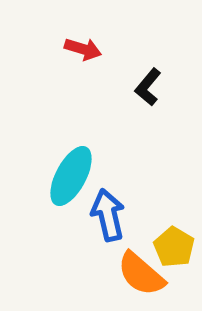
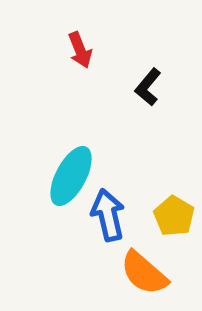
red arrow: moved 3 px left, 1 px down; rotated 51 degrees clockwise
yellow pentagon: moved 31 px up
orange semicircle: moved 3 px right, 1 px up
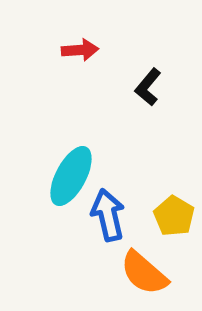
red arrow: rotated 72 degrees counterclockwise
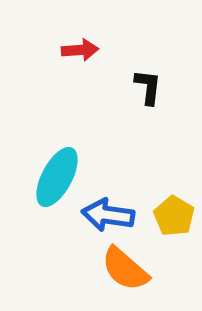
black L-shape: rotated 147 degrees clockwise
cyan ellipse: moved 14 px left, 1 px down
blue arrow: rotated 69 degrees counterclockwise
orange semicircle: moved 19 px left, 4 px up
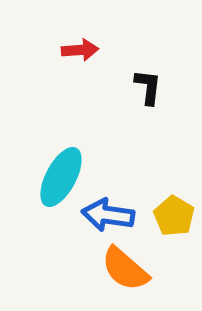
cyan ellipse: moved 4 px right
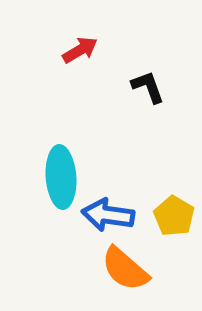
red arrow: rotated 27 degrees counterclockwise
black L-shape: rotated 27 degrees counterclockwise
cyan ellipse: rotated 32 degrees counterclockwise
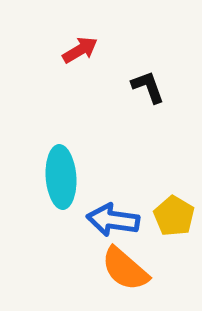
blue arrow: moved 5 px right, 5 px down
